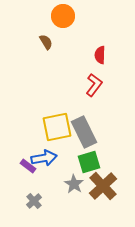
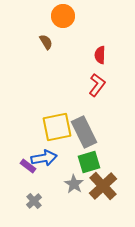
red L-shape: moved 3 px right
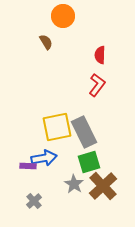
purple rectangle: rotated 35 degrees counterclockwise
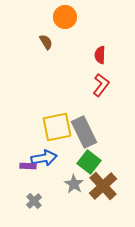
orange circle: moved 2 px right, 1 px down
red L-shape: moved 4 px right
green square: rotated 35 degrees counterclockwise
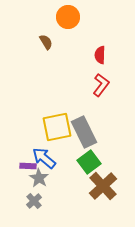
orange circle: moved 3 px right
blue arrow: rotated 130 degrees counterclockwise
green square: rotated 15 degrees clockwise
gray star: moved 35 px left, 6 px up
